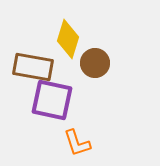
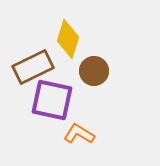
brown circle: moved 1 px left, 8 px down
brown rectangle: rotated 36 degrees counterclockwise
orange L-shape: moved 2 px right, 9 px up; rotated 140 degrees clockwise
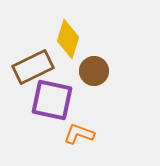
orange L-shape: rotated 12 degrees counterclockwise
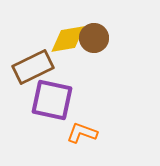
yellow diamond: rotated 63 degrees clockwise
brown circle: moved 33 px up
orange L-shape: moved 3 px right, 1 px up
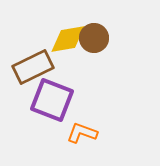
purple square: rotated 9 degrees clockwise
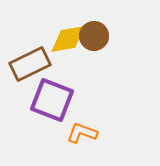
brown circle: moved 2 px up
brown rectangle: moved 3 px left, 3 px up
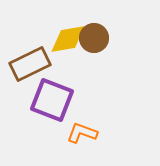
brown circle: moved 2 px down
